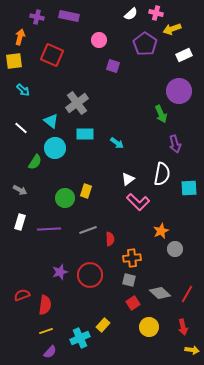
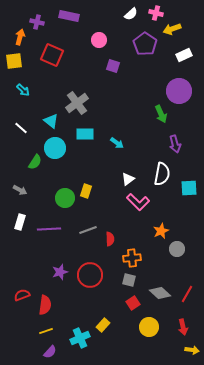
purple cross at (37, 17): moved 5 px down
gray circle at (175, 249): moved 2 px right
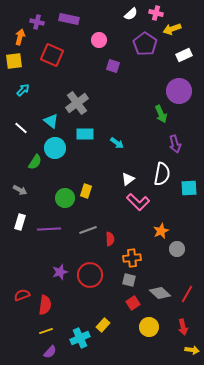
purple rectangle at (69, 16): moved 3 px down
cyan arrow at (23, 90): rotated 88 degrees counterclockwise
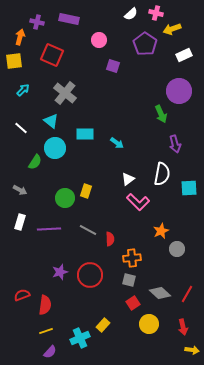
gray cross at (77, 103): moved 12 px left, 10 px up; rotated 15 degrees counterclockwise
gray line at (88, 230): rotated 48 degrees clockwise
yellow circle at (149, 327): moved 3 px up
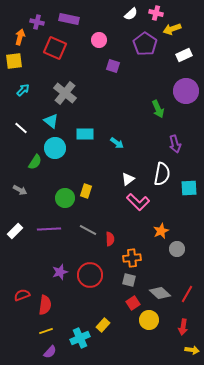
red square at (52, 55): moved 3 px right, 7 px up
purple circle at (179, 91): moved 7 px right
green arrow at (161, 114): moved 3 px left, 5 px up
white rectangle at (20, 222): moved 5 px left, 9 px down; rotated 28 degrees clockwise
yellow circle at (149, 324): moved 4 px up
red arrow at (183, 327): rotated 21 degrees clockwise
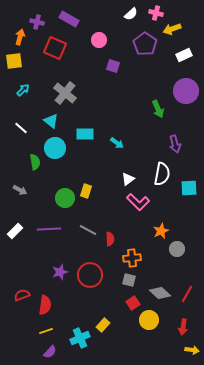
purple rectangle at (69, 19): rotated 18 degrees clockwise
green semicircle at (35, 162): rotated 42 degrees counterclockwise
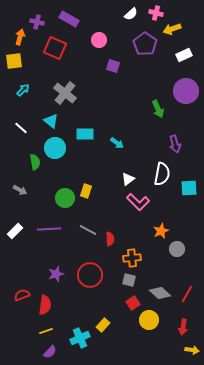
purple star at (60, 272): moved 4 px left, 2 px down
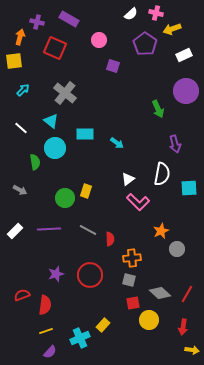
red square at (133, 303): rotated 24 degrees clockwise
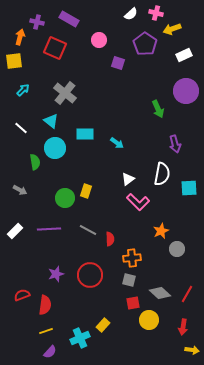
purple square at (113, 66): moved 5 px right, 3 px up
